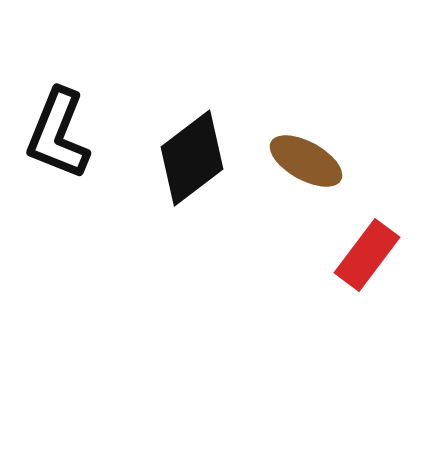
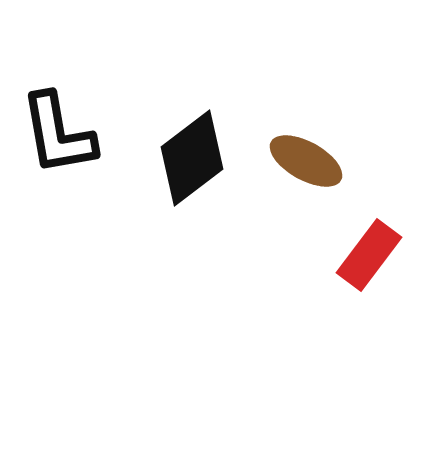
black L-shape: rotated 32 degrees counterclockwise
red rectangle: moved 2 px right
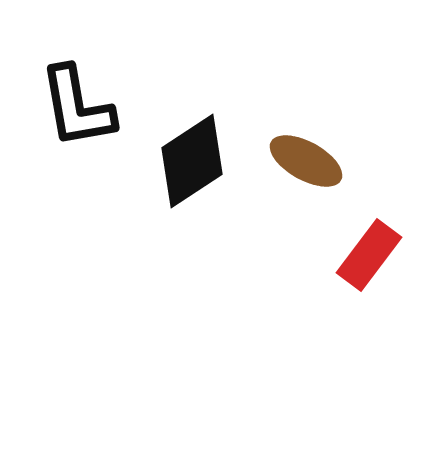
black L-shape: moved 19 px right, 27 px up
black diamond: moved 3 px down; rotated 4 degrees clockwise
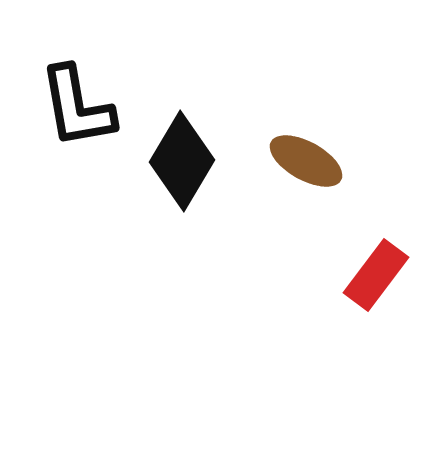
black diamond: moved 10 px left; rotated 26 degrees counterclockwise
red rectangle: moved 7 px right, 20 px down
